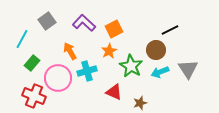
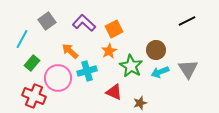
black line: moved 17 px right, 9 px up
orange arrow: rotated 18 degrees counterclockwise
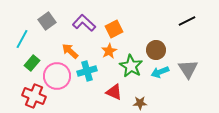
pink circle: moved 1 px left, 2 px up
brown star: rotated 16 degrees clockwise
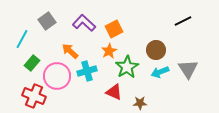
black line: moved 4 px left
green star: moved 4 px left, 1 px down; rotated 10 degrees clockwise
